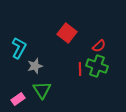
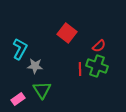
cyan L-shape: moved 1 px right, 1 px down
gray star: rotated 21 degrees clockwise
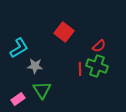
red square: moved 3 px left, 1 px up
cyan L-shape: moved 1 px left, 1 px up; rotated 30 degrees clockwise
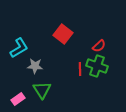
red square: moved 1 px left, 2 px down
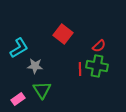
green cross: rotated 10 degrees counterclockwise
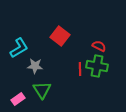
red square: moved 3 px left, 2 px down
red semicircle: rotated 112 degrees counterclockwise
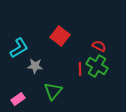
green cross: rotated 20 degrees clockwise
green triangle: moved 11 px right, 1 px down; rotated 12 degrees clockwise
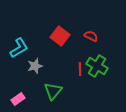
red semicircle: moved 8 px left, 10 px up
gray star: rotated 21 degrees counterclockwise
